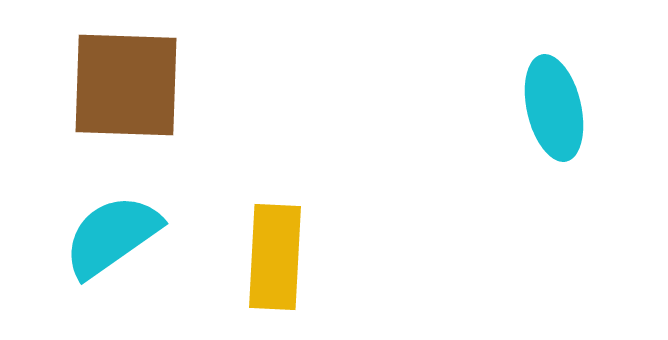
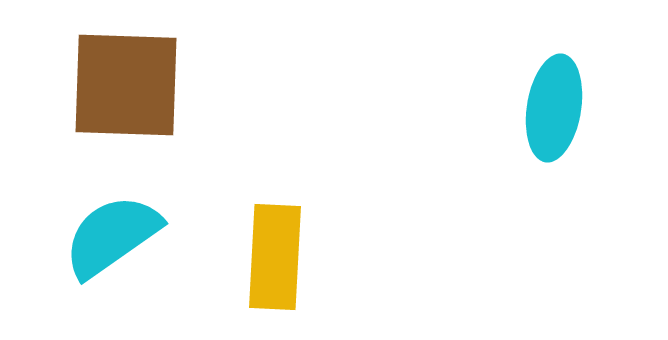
cyan ellipse: rotated 22 degrees clockwise
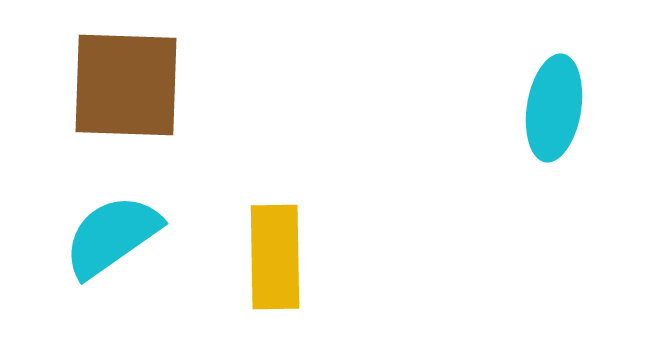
yellow rectangle: rotated 4 degrees counterclockwise
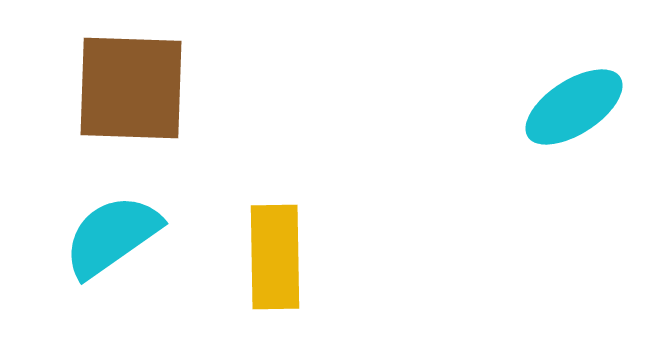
brown square: moved 5 px right, 3 px down
cyan ellipse: moved 20 px right, 1 px up; rotated 48 degrees clockwise
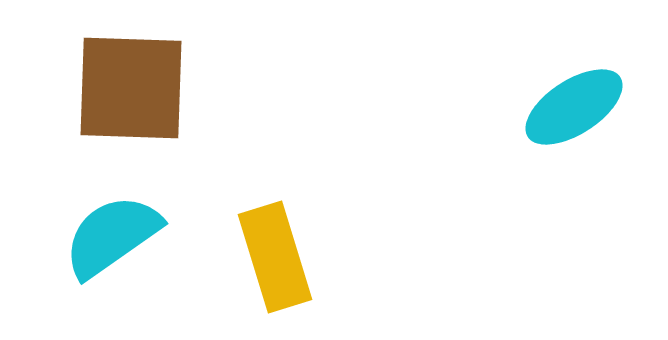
yellow rectangle: rotated 16 degrees counterclockwise
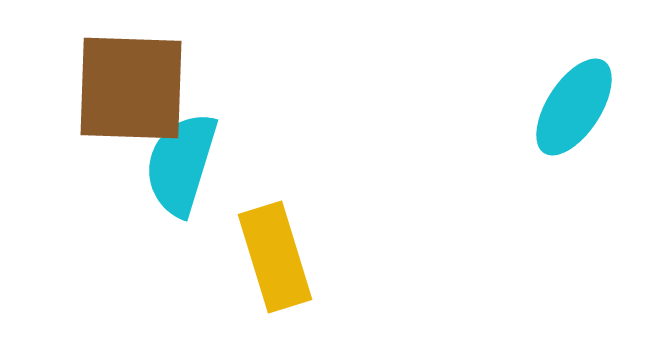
cyan ellipse: rotated 24 degrees counterclockwise
cyan semicircle: moved 69 px right, 72 px up; rotated 38 degrees counterclockwise
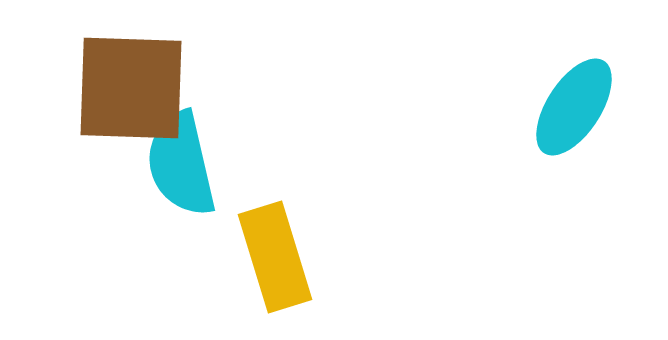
cyan semicircle: rotated 30 degrees counterclockwise
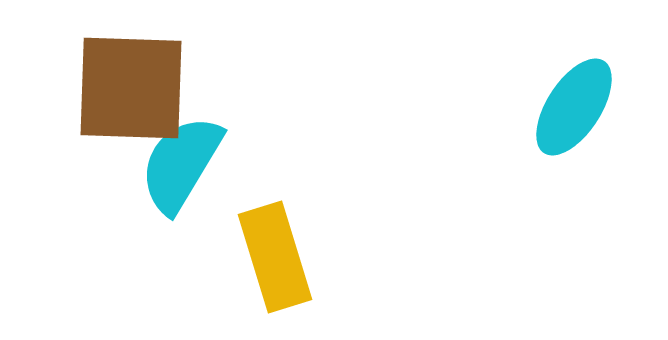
cyan semicircle: rotated 44 degrees clockwise
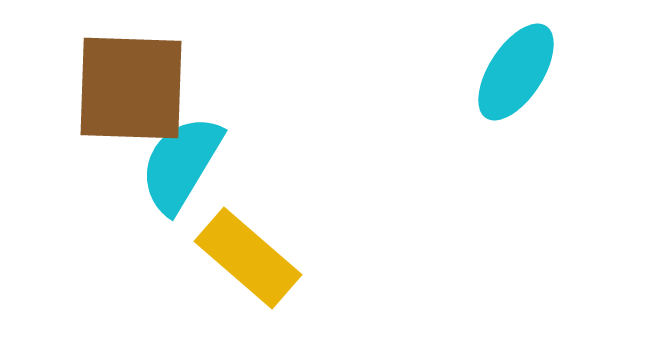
cyan ellipse: moved 58 px left, 35 px up
yellow rectangle: moved 27 px left, 1 px down; rotated 32 degrees counterclockwise
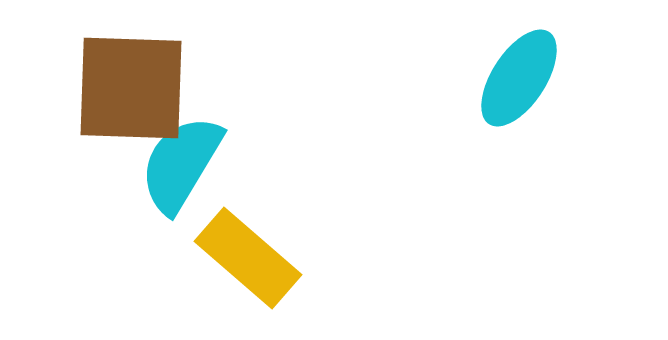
cyan ellipse: moved 3 px right, 6 px down
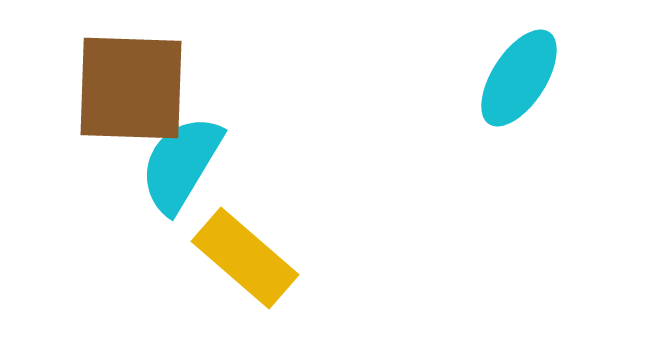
yellow rectangle: moved 3 px left
